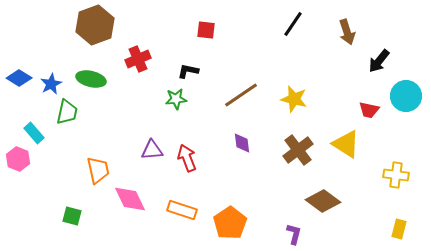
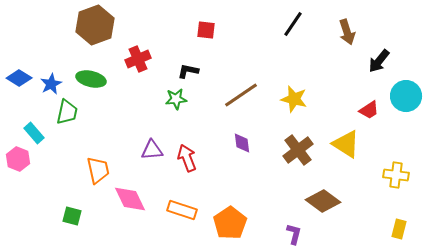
red trapezoid: rotated 45 degrees counterclockwise
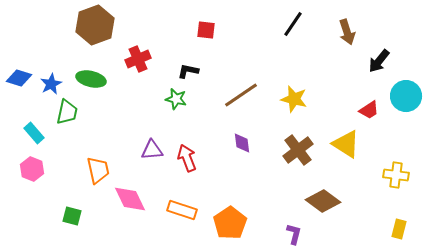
blue diamond: rotated 15 degrees counterclockwise
green star: rotated 20 degrees clockwise
pink hexagon: moved 14 px right, 10 px down
